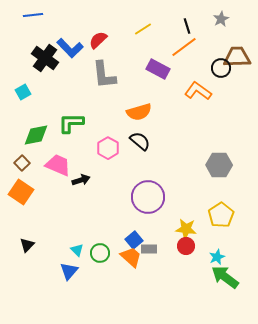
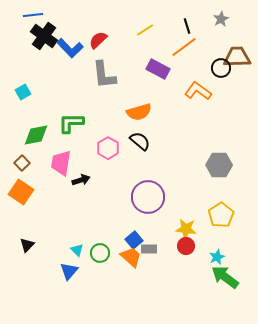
yellow line: moved 2 px right, 1 px down
black cross: moved 1 px left, 22 px up
pink trapezoid: moved 3 px right, 2 px up; rotated 104 degrees counterclockwise
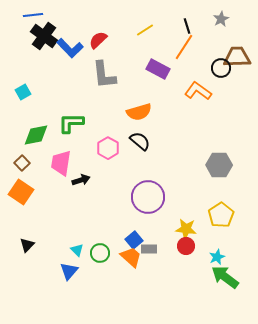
orange line: rotated 20 degrees counterclockwise
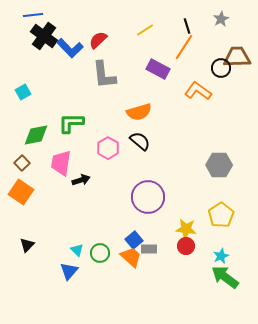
cyan star: moved 4 px right, 1 px up
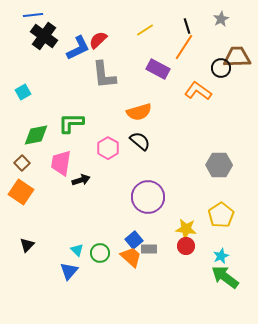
blue L-shape: moved 8 px right; rotated 72 degrees counterclockwise
